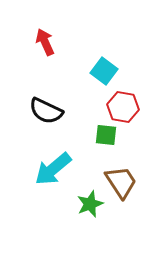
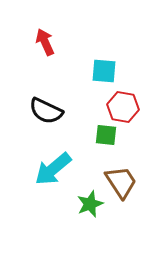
cyan square: rotated 32 degrees counterclockwise
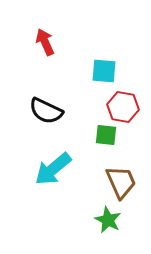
brown trapezoid: rotated 9 degrees clockwise
green star: moved 18 px right, 16 px down; rotated 24 degrees counterclockwise
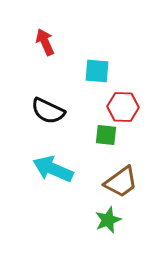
cyan square: moved 7 px left
red hexagon: rotated 8 degrees counterclockwise
black semicircle: moved 2 px right
cyan arrow: rotated 63 degrees clockwise
brown trapezoid: rotated 78 degrees clockwise
green star: rotated 24 degrees clockwise
